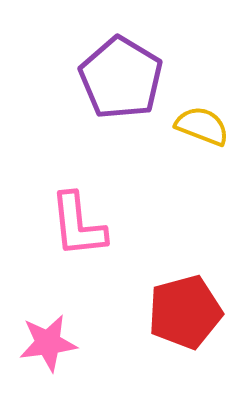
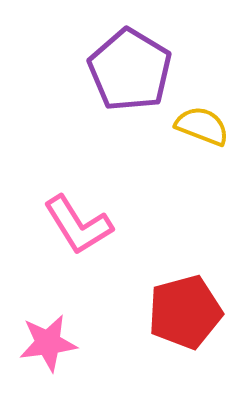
purple pentagon: moved 9 px right, 8 px up
pink L-shape: rotated 26 degrees counterclockwise
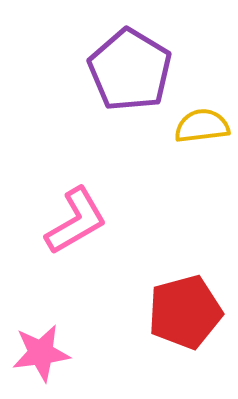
yellow semicircle: rotated 28 degrees counterclockwise
pink L-shape: moved 2 px left, 4 px up; rotated 88 degrees counterclockwise
pink star: moved 7 px left, 10 px down
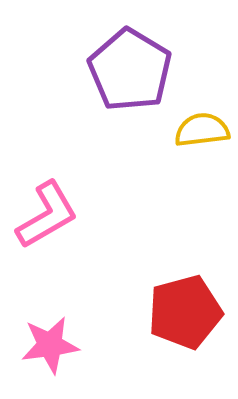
yellow semicircle: moved 4 px down
pink L-shape: moved 29 px left, 6 px up
pink star: moved 9 px right, 8 px up
